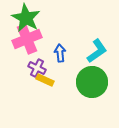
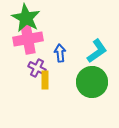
pink cross: moved 1 px right; rotated 12 degrees clockwise
yellow rectangle: rotated 66 degrees clockwise
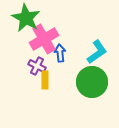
pink cross: moved 16 px right; rotated 20 degrees counterclockwise
cyan L-shape: moved 1 px down
purple cross: moved 2 px up
